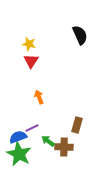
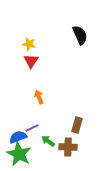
brown cross: moved 4 px right
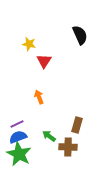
red triangle: moved 13 px right
purple line: moved 15 px left, 4 px up
green arrow: moved 1 px right, 5 px up
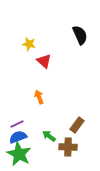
red triangle: rotated 21 degrees counterclockwise
brown rectangle: rotated 21 degrees clockwise
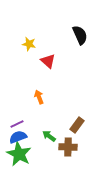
red triangle: moved 4 px right
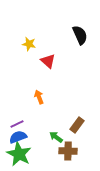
green arrow: moved 7 px right, 1 px down
brown cross: moved 4 px down
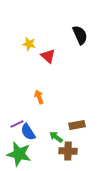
red triangle: moved 5 px up
brown rectangle: rotated 42 degrees clockwise
blue semicircle: moved 10 px right, 5 px up; rotated 102 degrees counterclockwise
green star: rotated 15 degrees counterclockwise
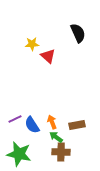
black semicircle: moved 2 px left, 2 px up
yellow star: moved 3 px right; rotated 16 degrees counterclockwise
orange arrow: moved 13 px right, 25 px down
purple line: moved 2 px left, 5 px up
blue semicircle: moved 4 px right, 7 px up
brown cross: moved 7 px left, 1 px down
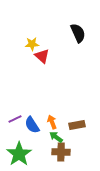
red triangle: moved 6 px left
green star: rotated 25 degrees clockwise
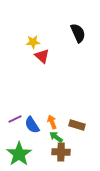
yellow star: moved 1 px right, 2 px up
brown rectangle: rotated 28 degrees clockwise
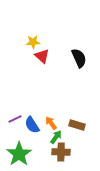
black semicircle: moved 1 px right, 25 px down
orange arrow: moved 1 px left, 1 px down; rotated 16 degrees counterclockwise
green arrow: rotated 88 degrees clockwise
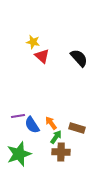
yellow star: rotated 16 degrees clockwise
black semicircle: rotated 18 degrees counterclockwise
purple line: moved 3 px right, 3 px up; rotated 16 degrees clockwise
brown rectangle: moved 3 px down
green star: rotated 15 degrees clockwise
